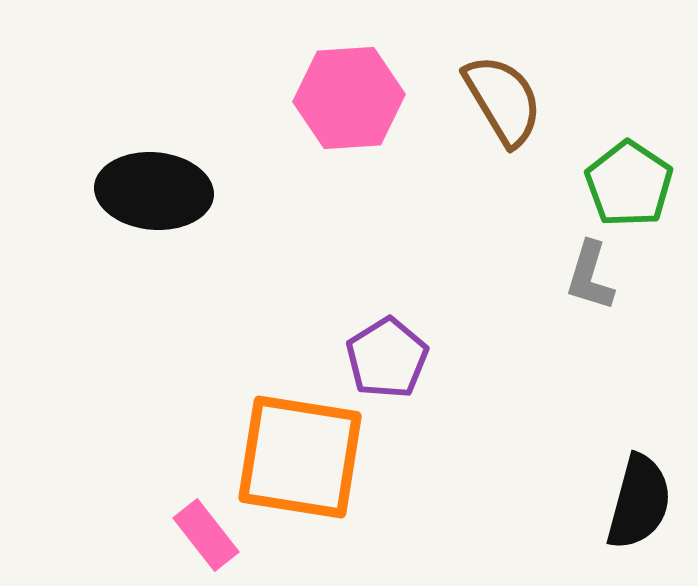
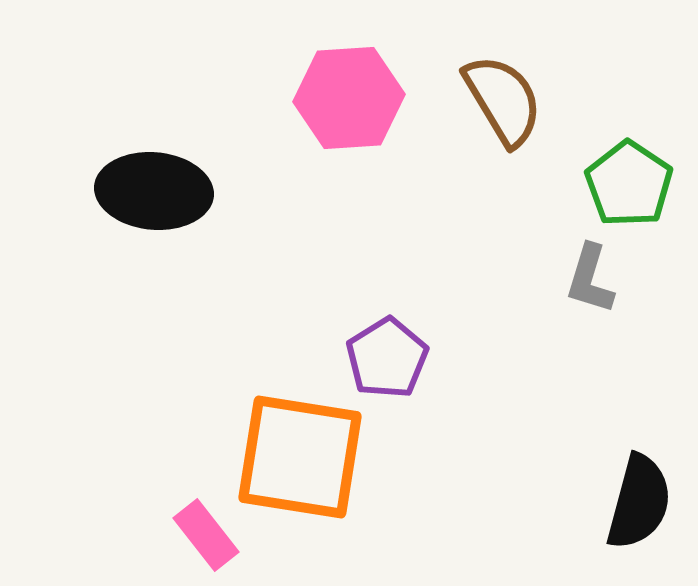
gray L-shape: moved 3 px down
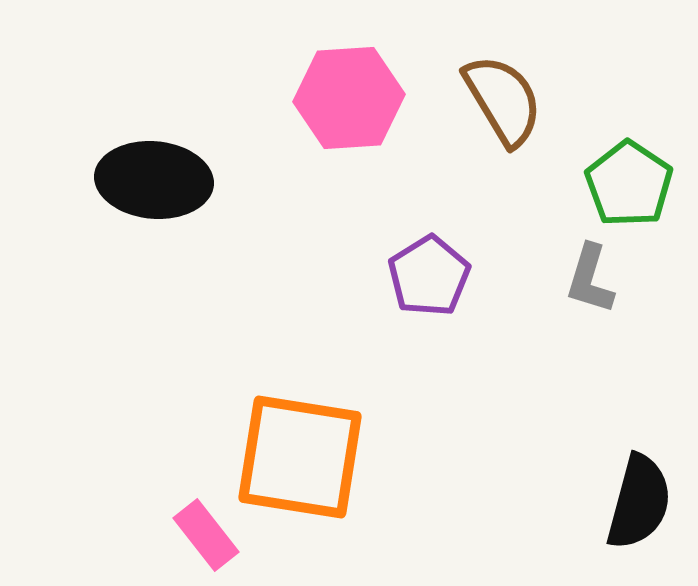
black ellipse: moved 11 px up
purple pentagon: moved 42 px right, 82 px up
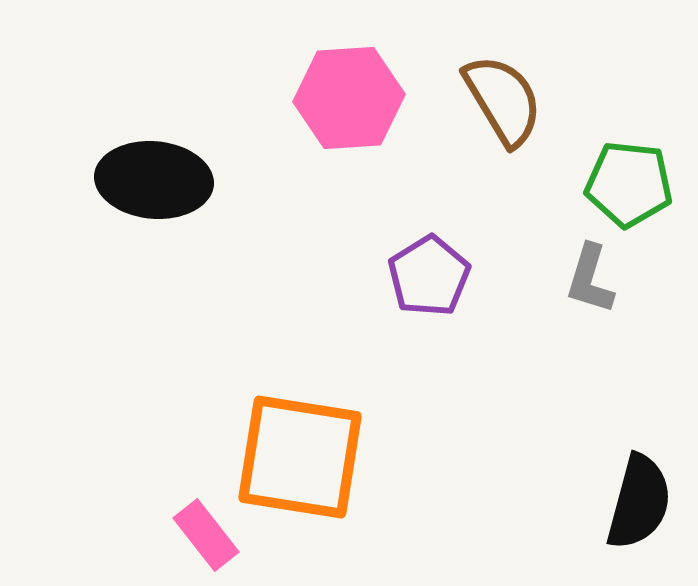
green pentagon: rotated 28 degrees counterclockwise
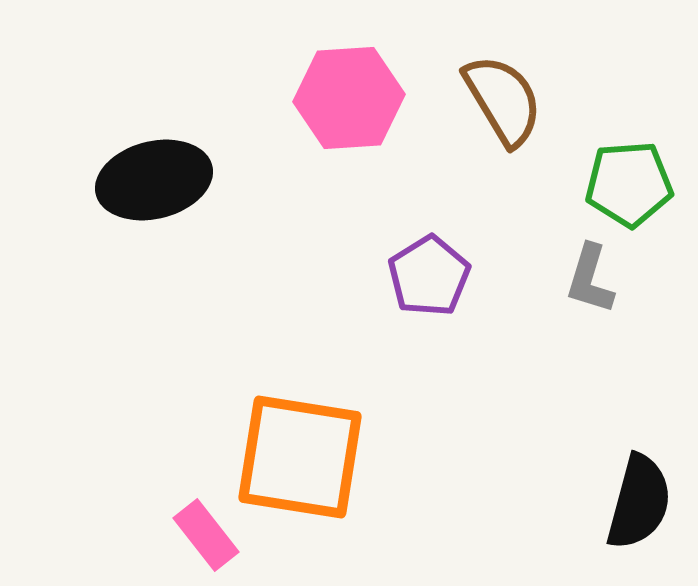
black ellipse: rotated 19 degrees counterclockwise
green pentagon: rotated 10 degrees counterclockwise
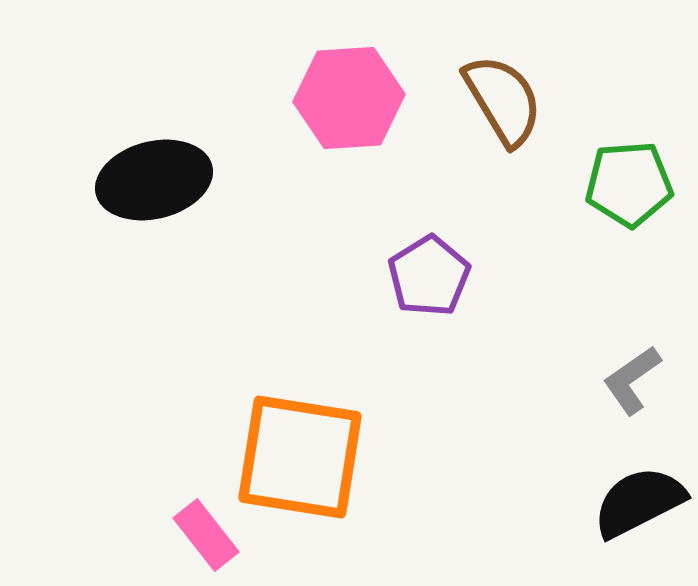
gray L-shape: moved 42 px right, 101 px down; rotated 38 degrees clockwise
black semicircle: rotated 132 degrees counterclockwise
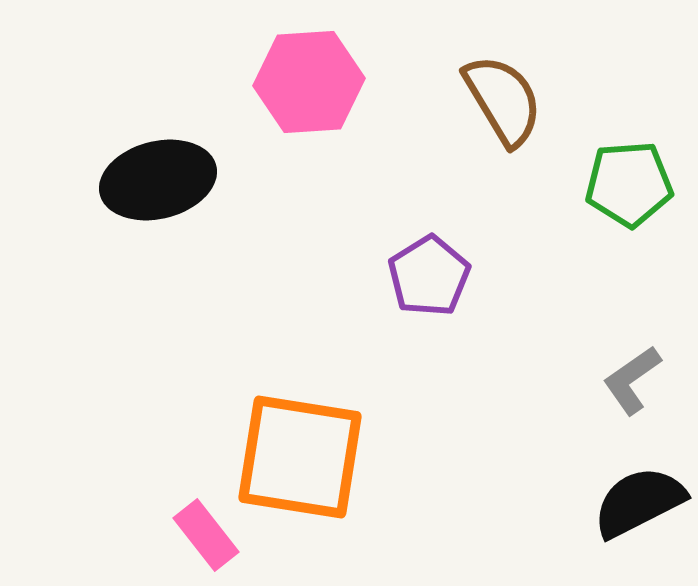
pink hexagon: moved 40 px left, 16 px up
black ellipse: moved 4 px right
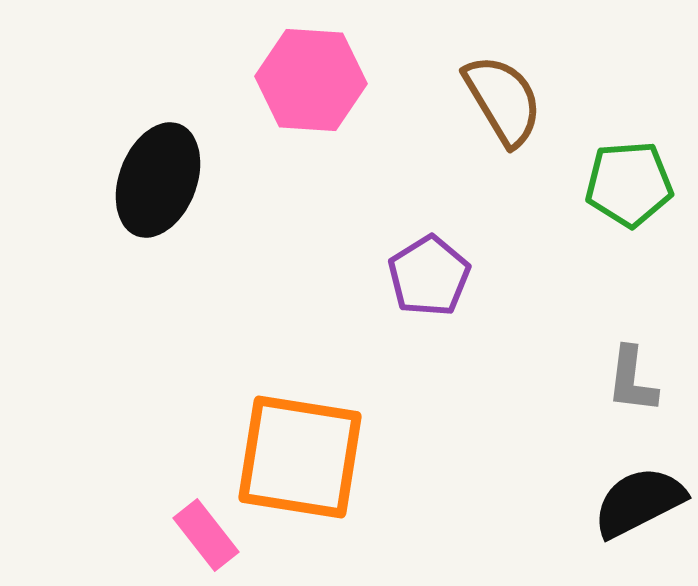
pink hexagon: moved 2 px right, 2 px up; rotated 8 degrees clockwise
black ellipse: rotated 55 degrees counterclockwise
gray L-shape: rotated 48 degrees counterclockwise
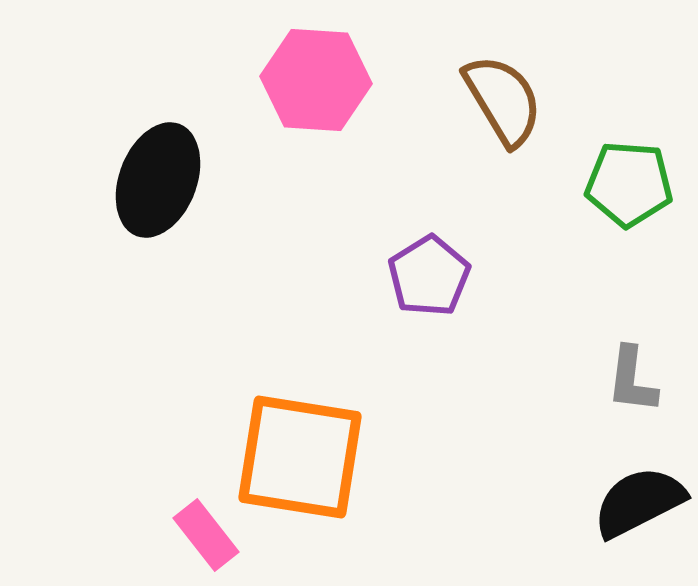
pink hexagon: moved 5 px right
green pentagon: rotated 8 degrees clockwise
